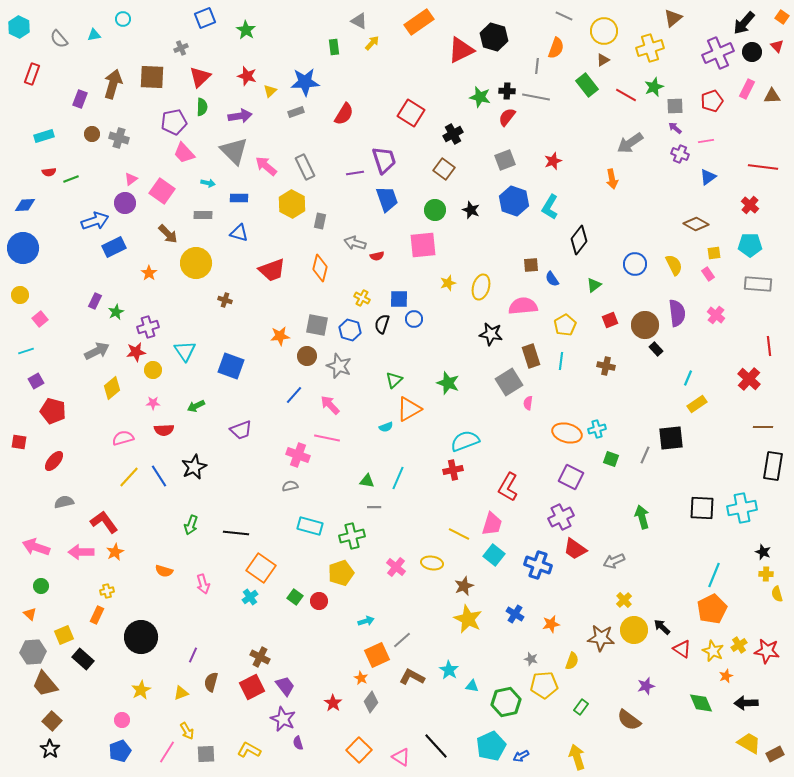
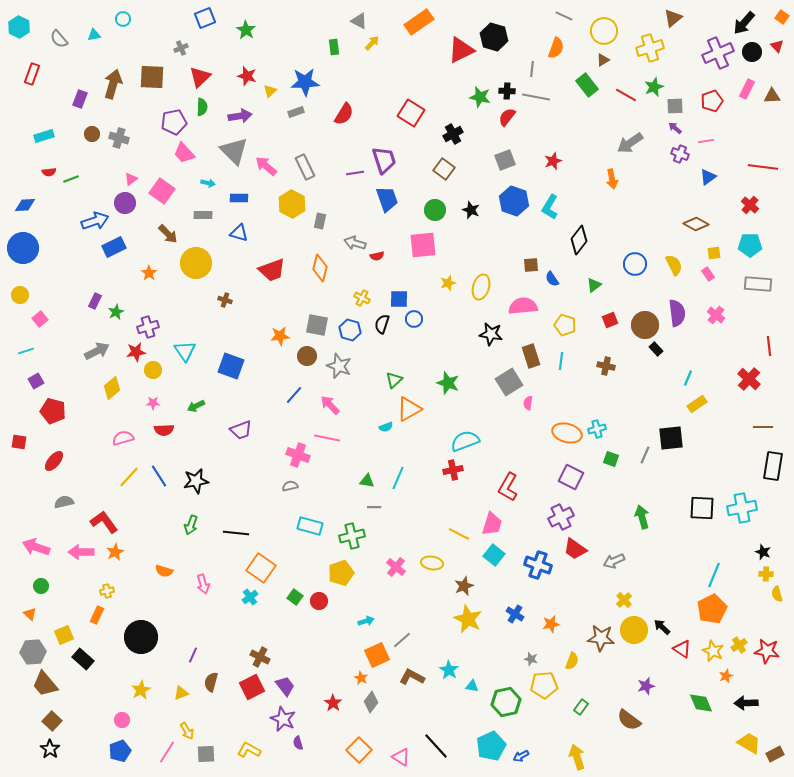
gray line at (537, 66): moved 5 px left, 3 px down
yellow pentagon at (565, 325): rotated 25 degrees counterclockwise
black star at (194, 467): moved 2 px right, 14 px down; rotated 15 degrees clockwise
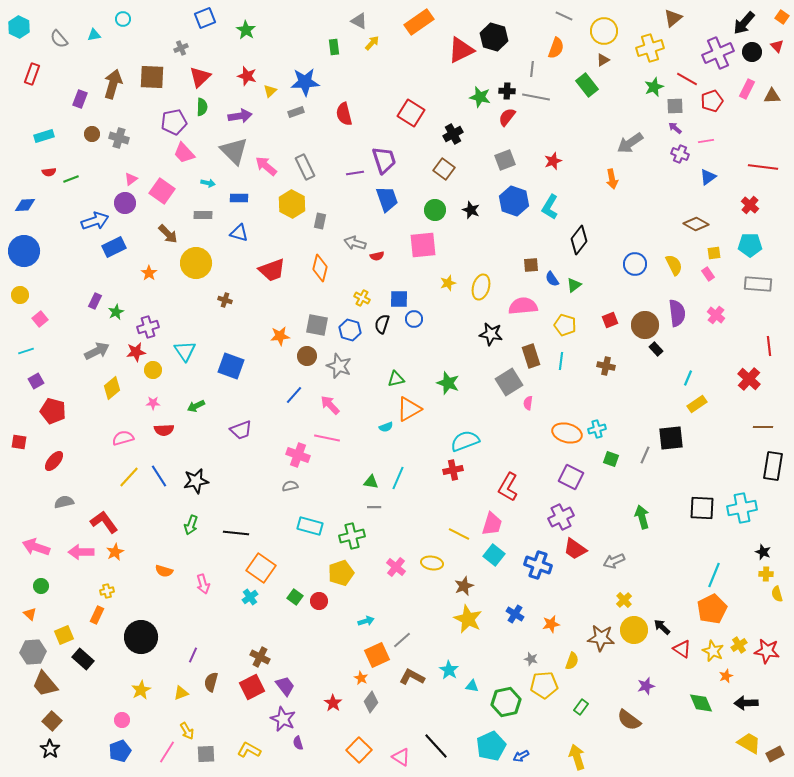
red line at (626, 95): moved 61 px right, 16 px up
red semicircle at (344, 114): rotated 135 degrees clockwise
blue circle at (23, 248): moved 1 px right, 3 px down
green triangle at (594, 285): moved 20 px left
green triangle at (394, 380): moved 2 px right, 1 px up; rotated 30 degrees clockwise
green triangle at (367, 481): moved 4 px right, 1 px down
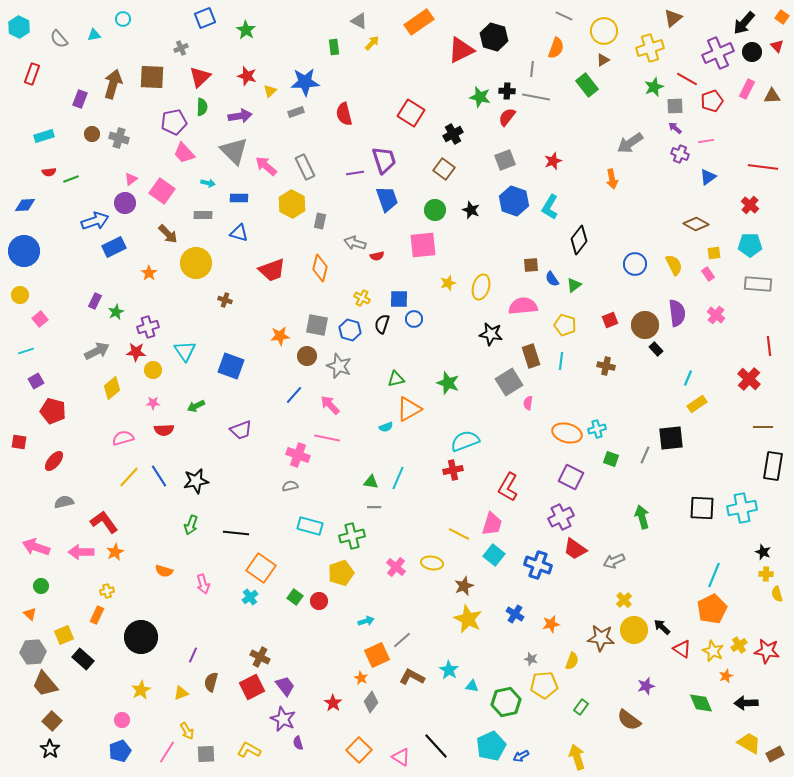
red star at (136, 352): rotated 12 degrees clockwise
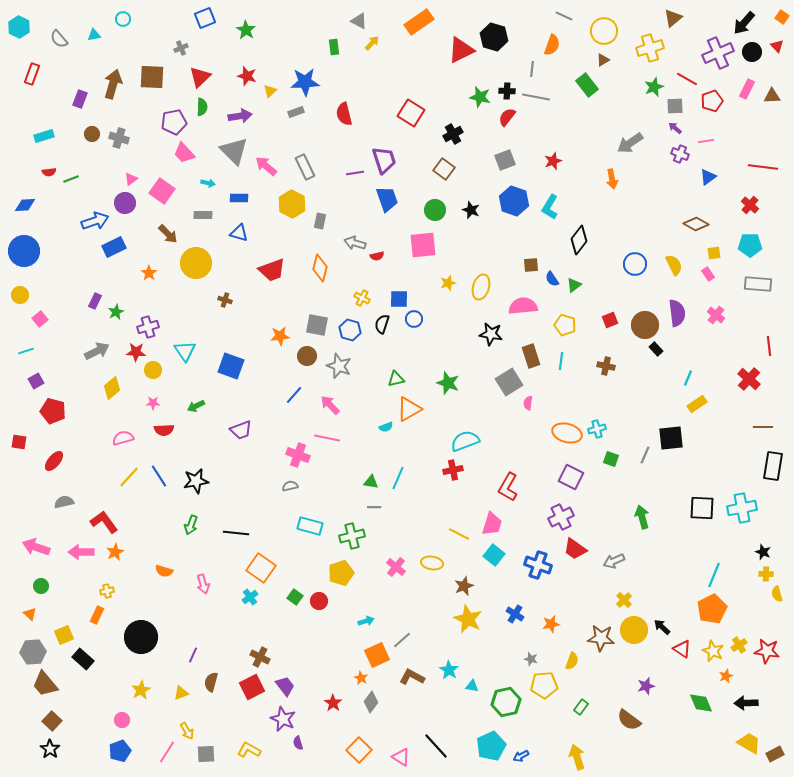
orange semicircle at (556, 48): moved 4 px left, 3 px up
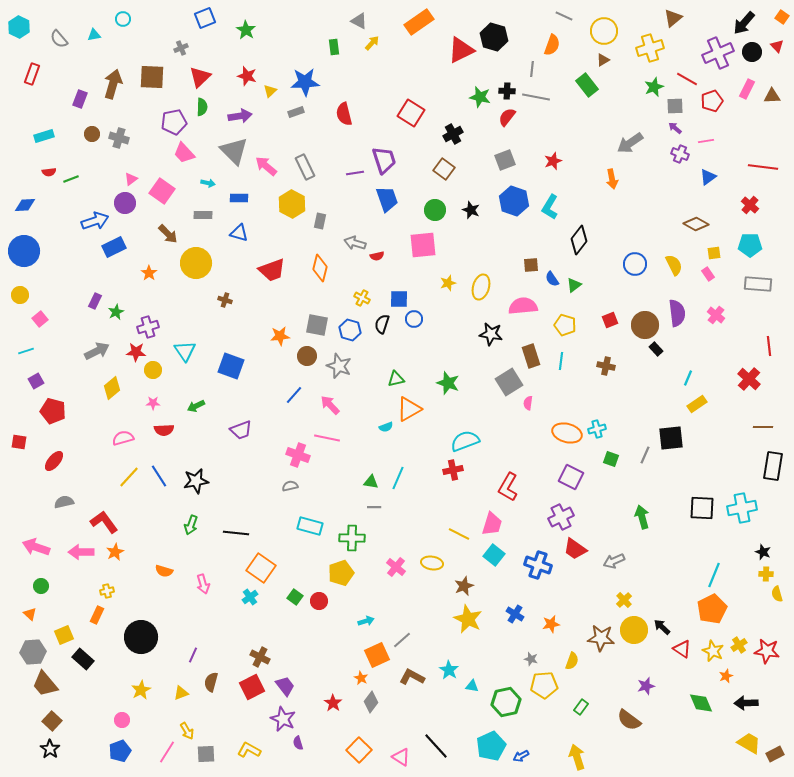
green cross at (352, 536): moved 2 px down; rotated 15 degrees clockwise
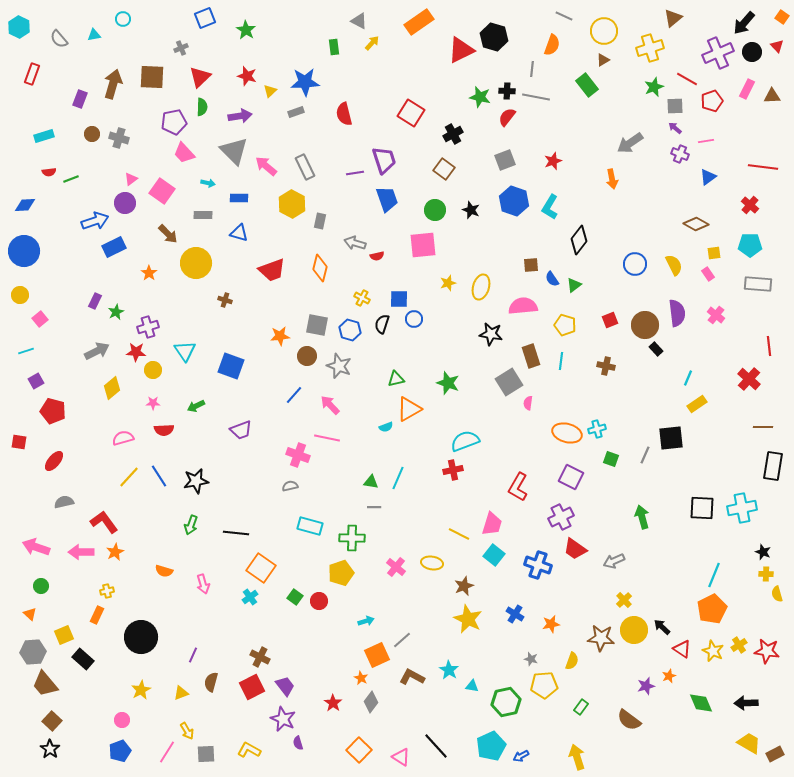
red L-shape at (508, 487): moved 10 px right
orange star at (726, 676): moved 57 px left
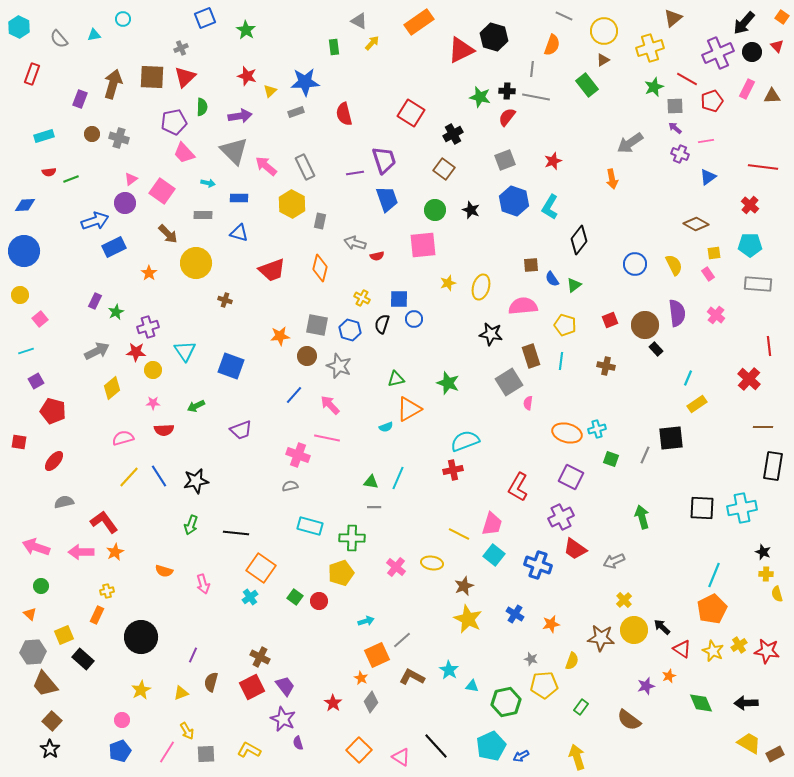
red triangle at (200, 77): moved 15 px left
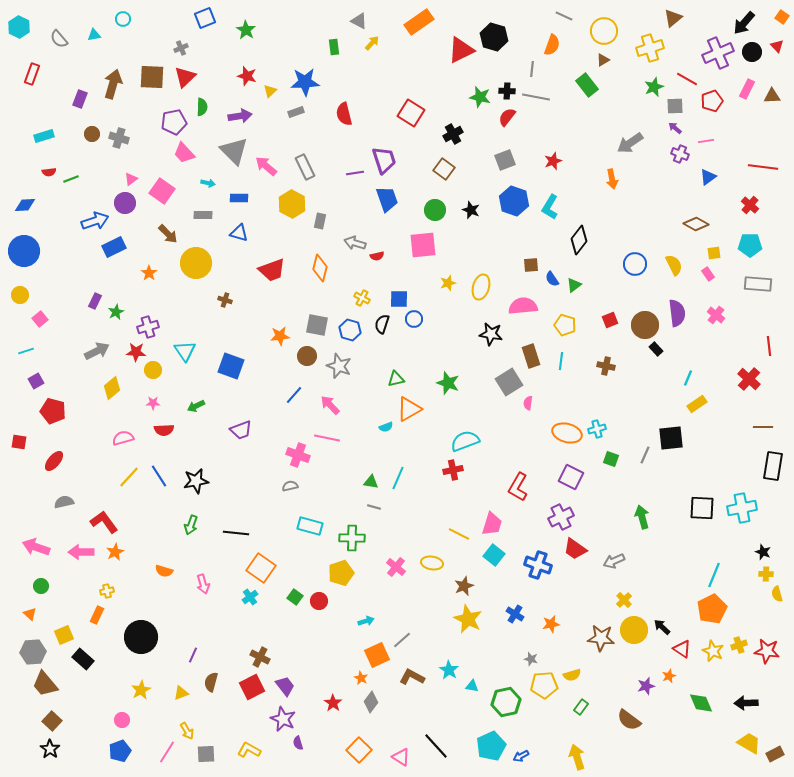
gray line at (374, 507): rotated 16 degrees clockwise
yellow cross at (739, 645): rotated 14 degrees clockwise
yellow semicircle at (572, 661): moved 14 px down; rotated 54 degrees clockwise
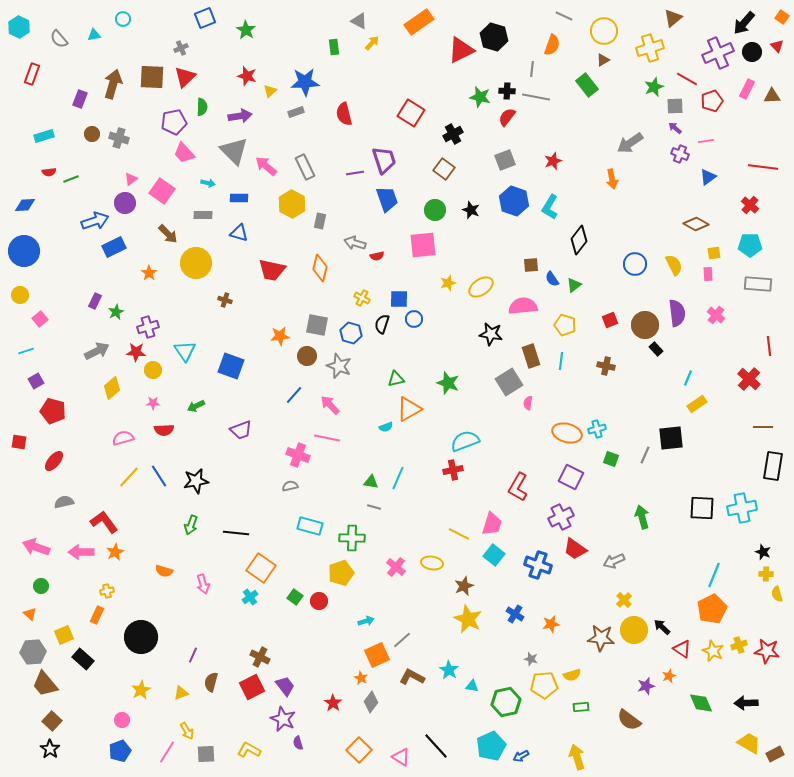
red trapezoid at (272, 270): rotated 32 degrees clockwise
pink rectangle at (708, 274): rotated 32 degrees clockwise
yellow ellipse at (481, 287): rotated 40 degrees clockwise
blue hexagon at (350, 330): moved 1 px right, 3 px down
green rectangle at (581, 707): rotated 49 degrees clockwise
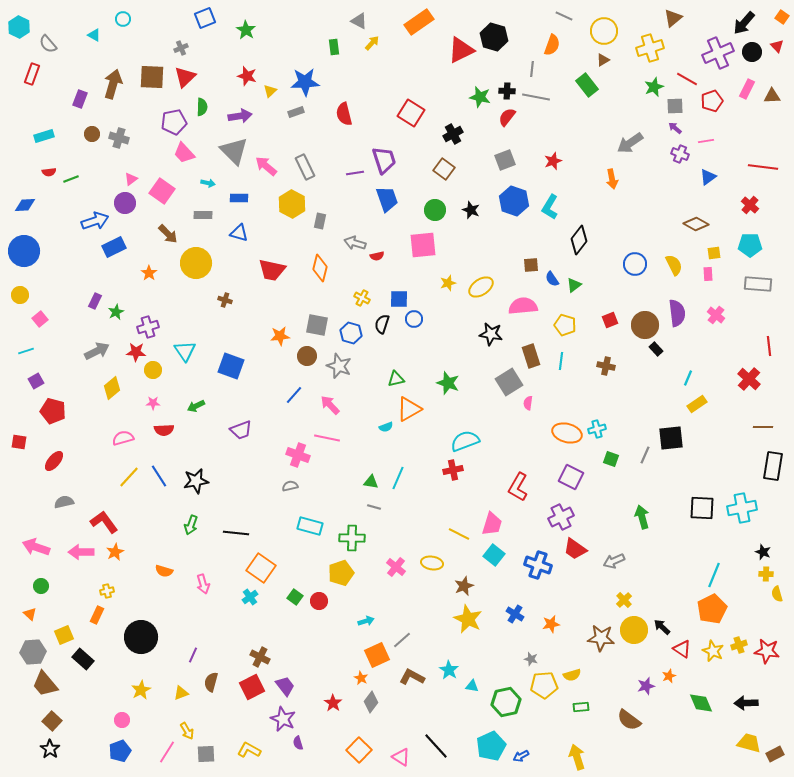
cyan triangle at (94, 35): rotated 40 degrees clockwise
gray semicircle at (59, 39): moved 11 px left, 5 px down
yellow trapezoid at (749, 743): rotated 15 degrees counterclockwise
